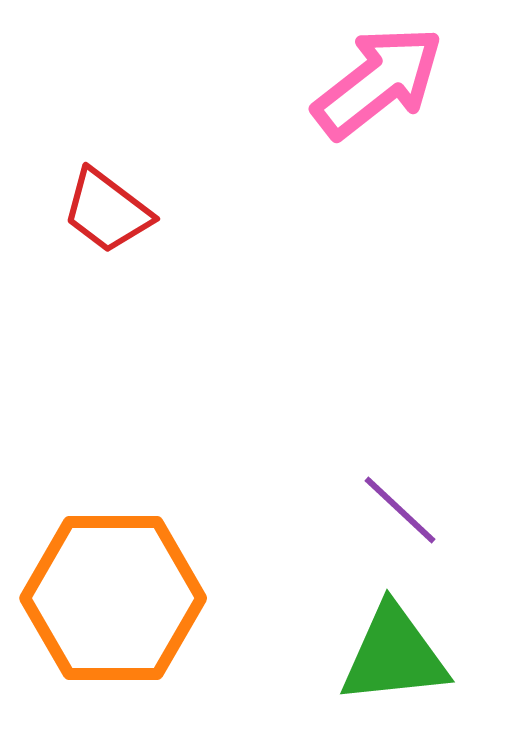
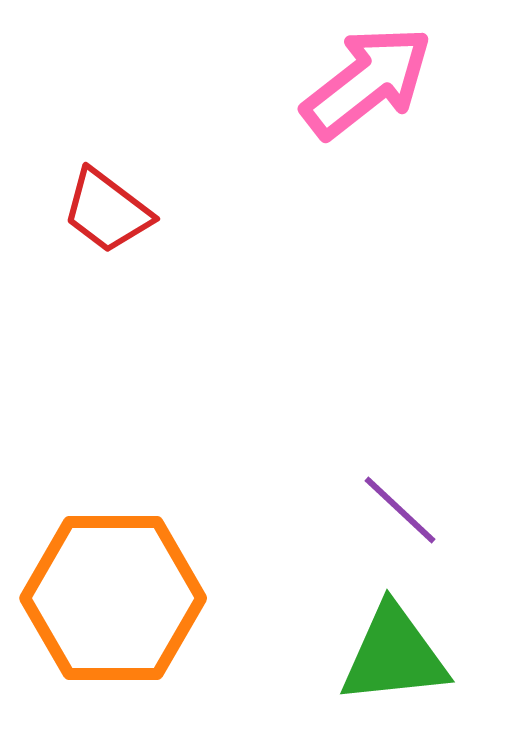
pink arrow: moved 11 px left
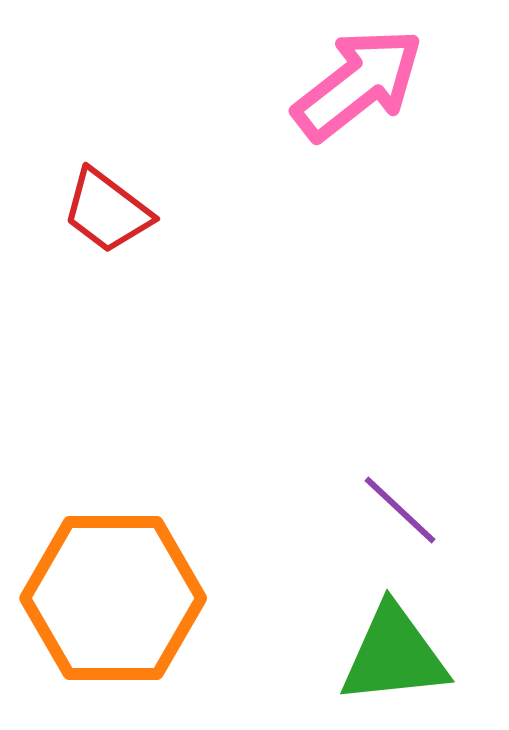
pink arrow: moved 9 px left, 2 px down
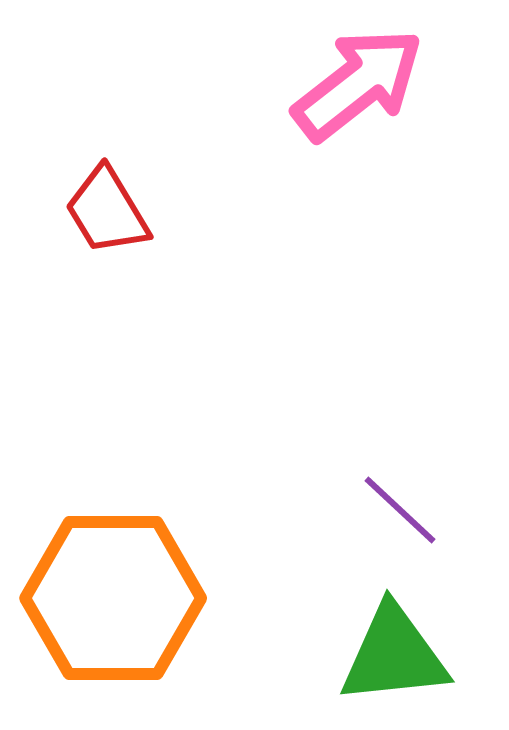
red trapezoid: rotated 22 degrees clockwise
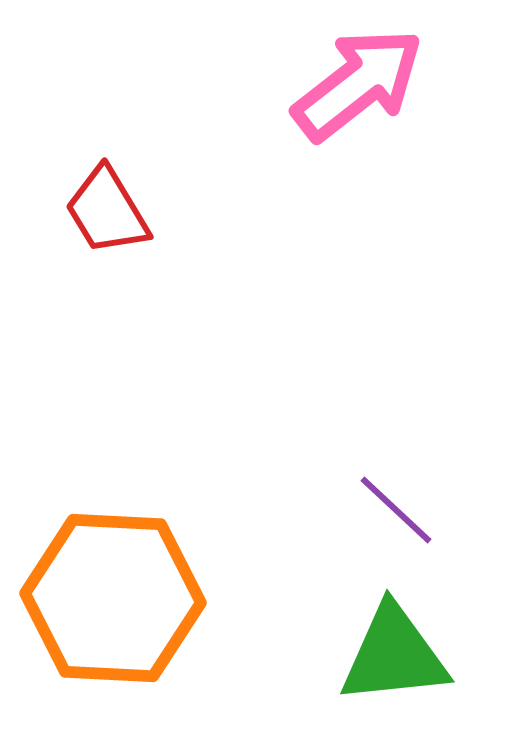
purple line: moved 4 px left
orange hexagon: rotated 3 degrees clockwise
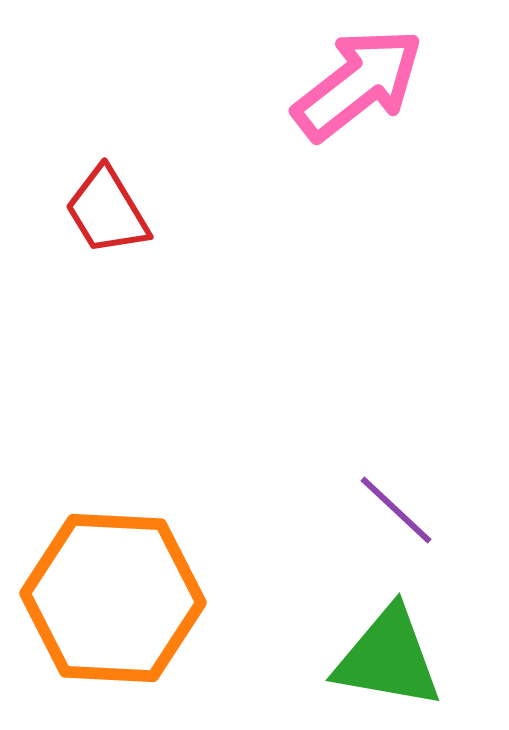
green triangle: moved 6 px left, 3 px down; rotated 16 degrees clockwise
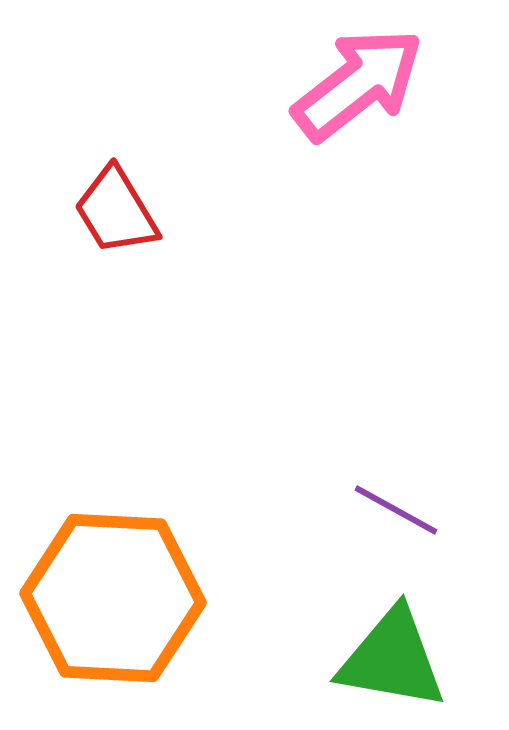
red trapezoid: moved 9 px right
purple line: rotated 14 degrees counterclockwise
green triangle: moved 4 px right, 1 px down
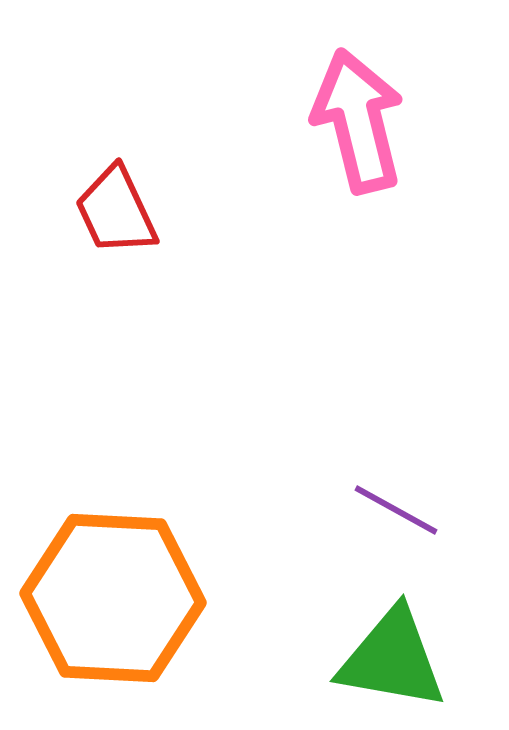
pink arrow: moved 37 px down; rotated 66 degrees counterclockwise
red trapezoid: rotated 6 degrees clockwise
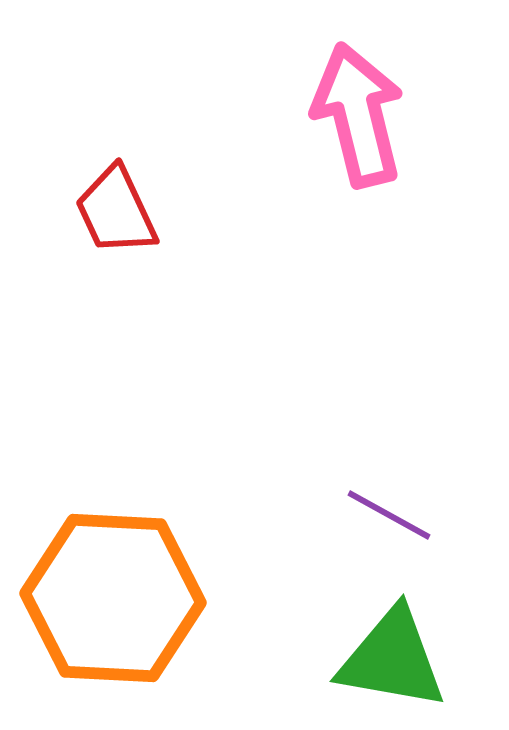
pink arrow: moved 6 px up
purple line: moved 7 px left, 5 px down
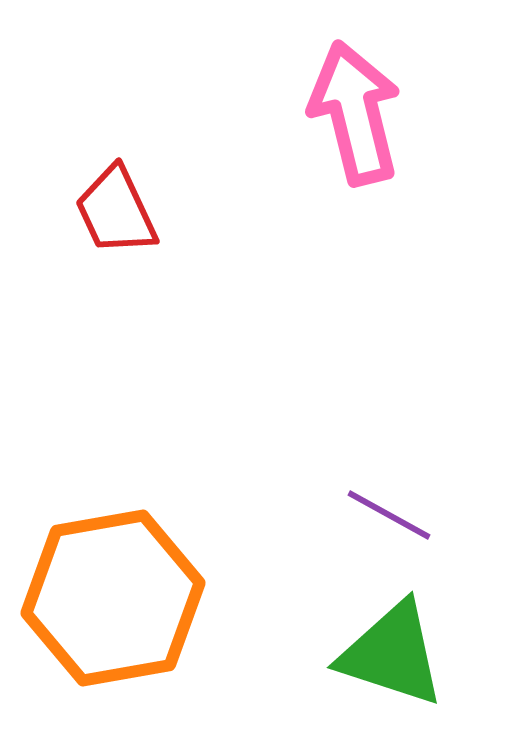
pink arrow: moved 3 px left, 2 px up
orange hexagon: rotated 13 degrees counterclockwise
green triangle: moved 5 px up; rotated 8 degrees clockwise
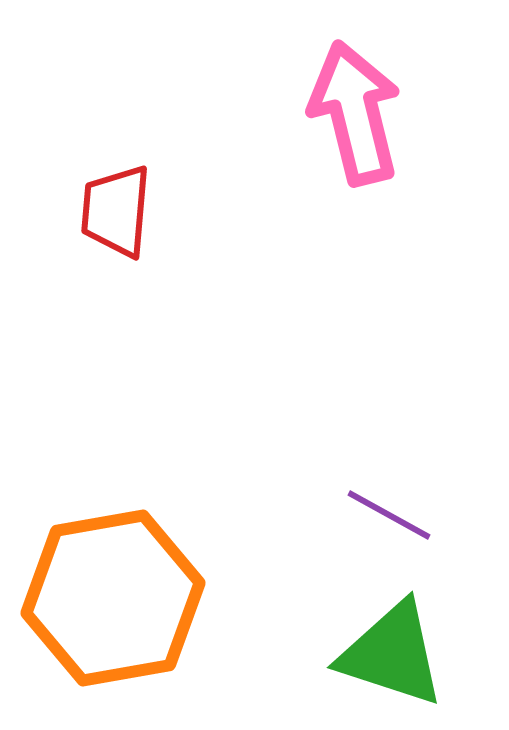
red trapezoid: rotated 30 degrees clockwise
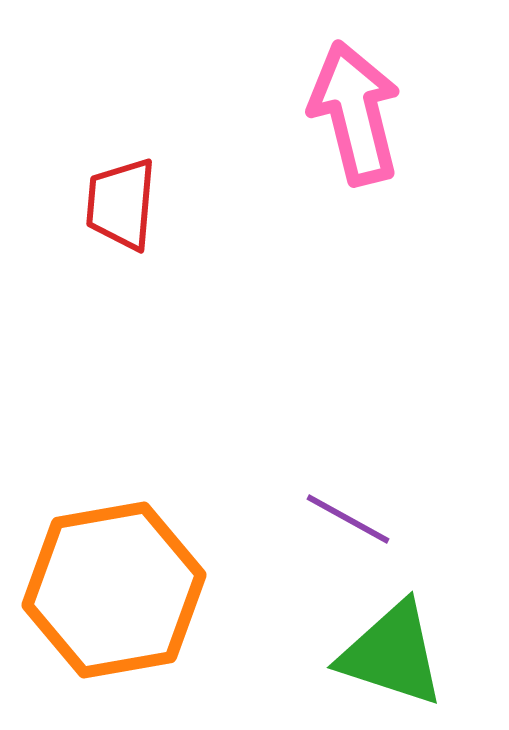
red trapezoid: moved 5 px right, 7 px up
purple line: moved 41 px left, 4 px down
orange hexagon: moved 1 px right, 8 px up
